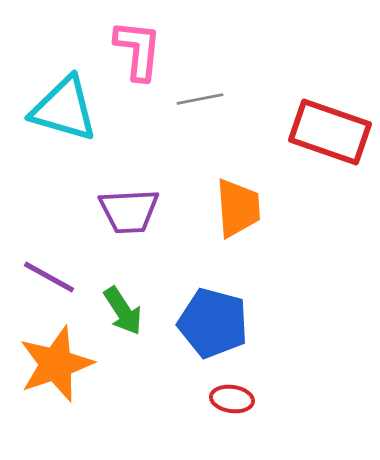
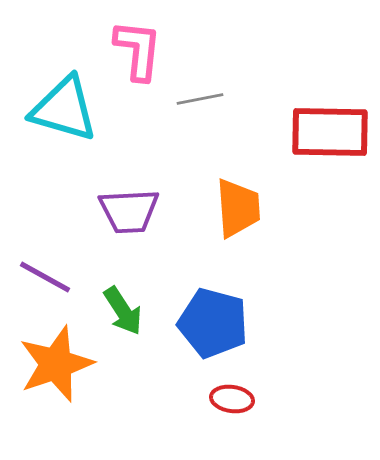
red rectangle: rotated 18 degrees counterclockwise
purple line: moved 4 px left
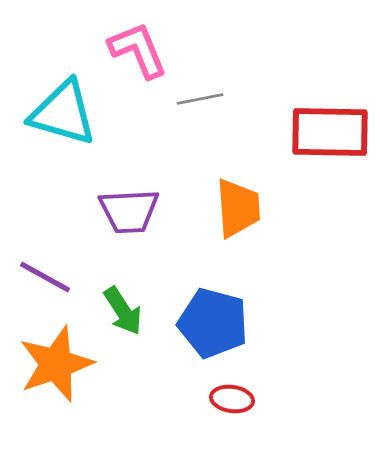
pink L-shape: rotated 28 degrees counterclockwise
cyan triangle: moved 1 px left, 4 px down
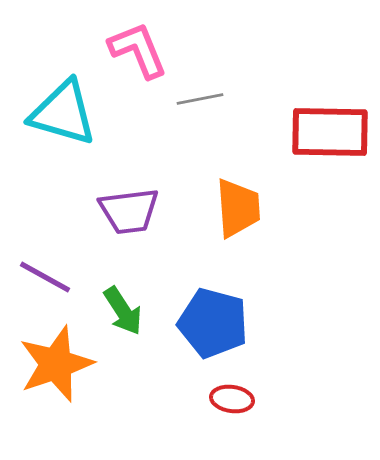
purple trapezoid: rotated 4 degrees counterclockwise
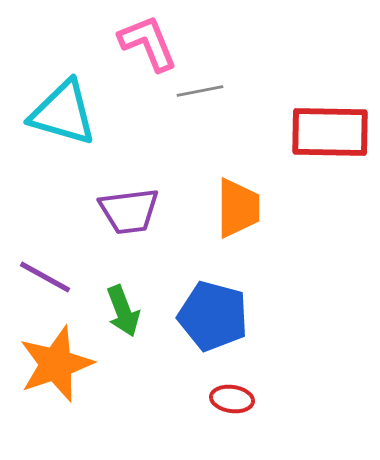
pink L-shape: moved 10 px right, 7 px up
gray line: moved 8 px up
orange trapezoid: rotated 4 degrees clockwise
green arrow: rotated 12 degrees clockwise
blue pentagon: moved 7 px up
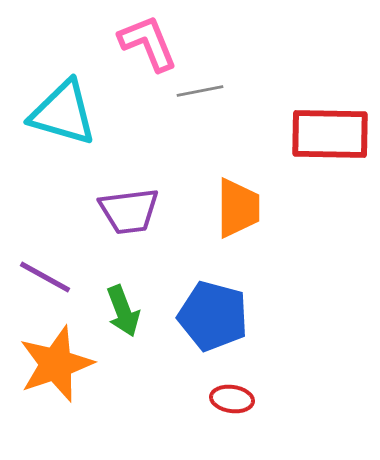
red rectangle: moved 2 px down
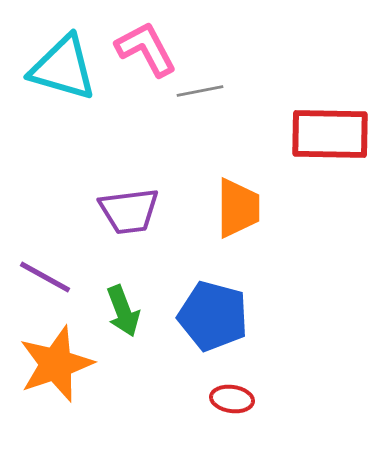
pink L-shape: moved 2 px left, 6 px down; rotated 6 degrees counterclockwise
cyan triangle: moved 45 px up
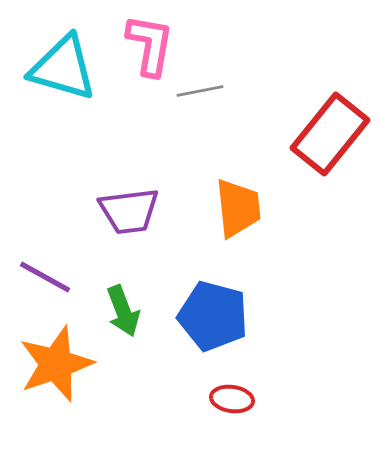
pink L-shape: moved 4 px right, 4 px up; rotated 38 degrees clockwise
red rectangle: rotated 52 degrees counterclockwise
orange trapezoid: rotated 6 degrees counterclockwise
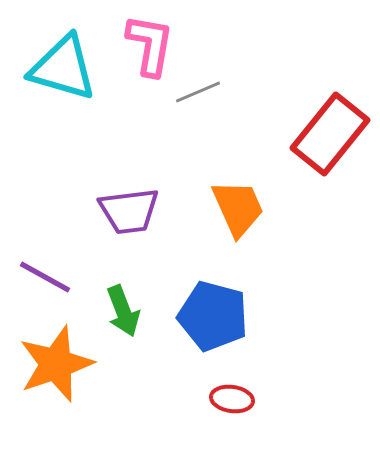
gray line: moved 2 px left, 1 px down; rotated 12 degrees counterclockwise
orange trapezoid: rotated 18 degrees counterclockwise
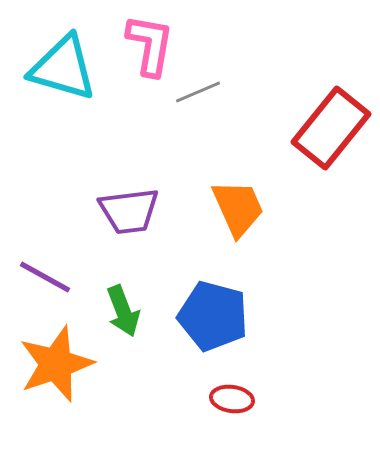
red rectangle: moved 1 px right, 6 px up
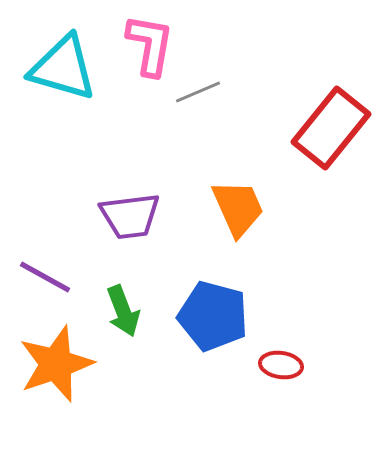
purple trapezoid: moved 1 px right, 5 px down
red ellipse: moved 49 px right, 34 px up
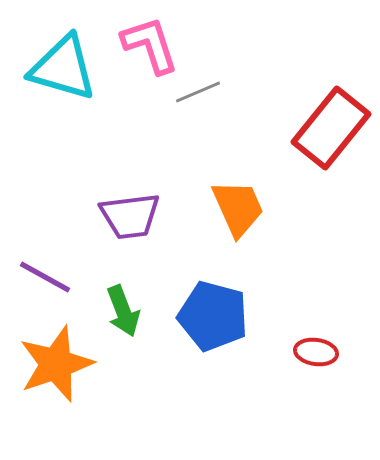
pink L-shape: rotated 28 degrees counterclockwise
red ellipse: moved 35 px right, 13 px up
